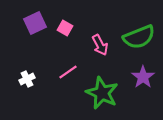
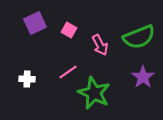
pink square: moved 4 px right, 2 px down
white cross: rotated 28 degrees clockwise
green star: moved 8 px left
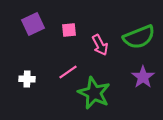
purple square: moved 2 px left, 1 px down
pink square: rotated 35 degrees counterclockwise
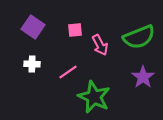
purple square: moved 3 px down; rotated 30 degrees counterclockwise
pink square: moved 6 px right
white cross: moved 5 px right, 15 px up
green star: moved 4 px down
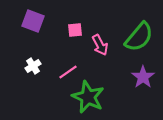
purple square: moved 6 px up; rotated 15 degrees counterclockwise
green semicircle: rotated 28 degrees counterclockwise
white cross: moved 1 px right, 2 px down; rotated 35 degrees counterclockwise
green star: moved 6 px left
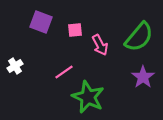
purple square: moved 8 px right, 1 px down
white cross: moved 18 px left
pink line: moved 4 px left
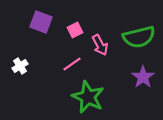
pink square: rotated 21 degrees counterclockwise
green semicircle: rotated 36 degrees clockwise
white cross: moved 5 px right
pink line: moved 8 px right, 8 px up
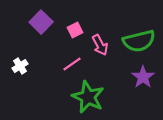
purple square: rotated 25 degrees clockwise
green semicircle: moved 4 px down
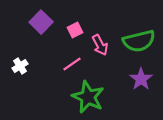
purple star: moved 2 px left, 2 px down
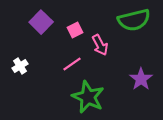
green semicircle: moved 5 px left, 21 px up
